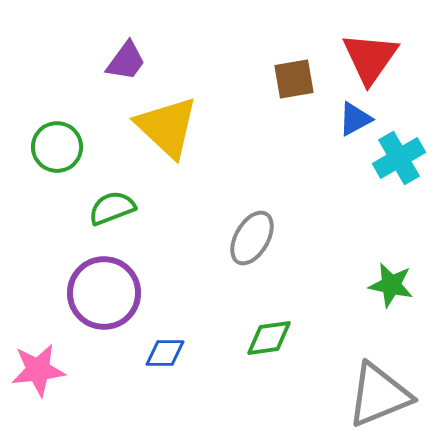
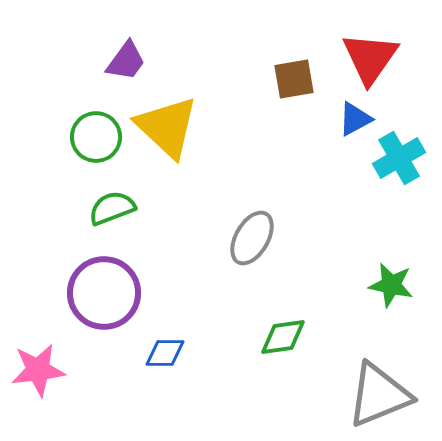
green circle: moved 39 px right, 10 px up
green diamond: moved 14 px right, 1 px up
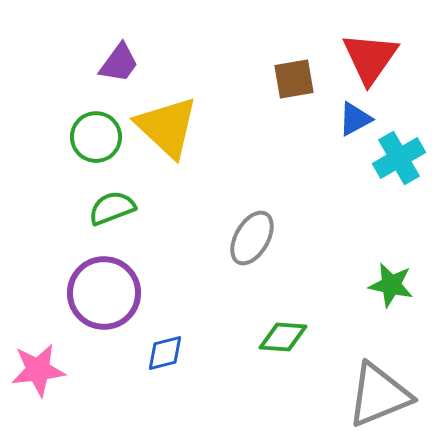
purple trapezoid: moved 7 px left, 2 px down
green diamond: rotated 12 degrees clockwise
blue diamond: rotated 15 degrees counterclockwise
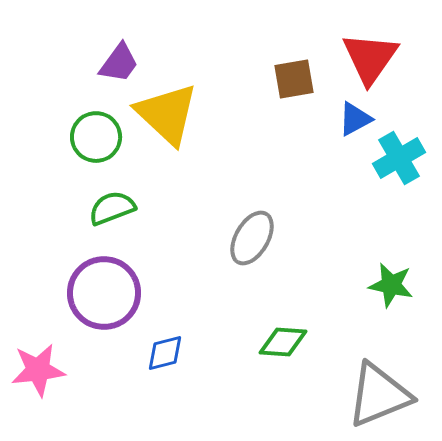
yellow triangle: moved 13 px up
green diamond: moved 5 px down
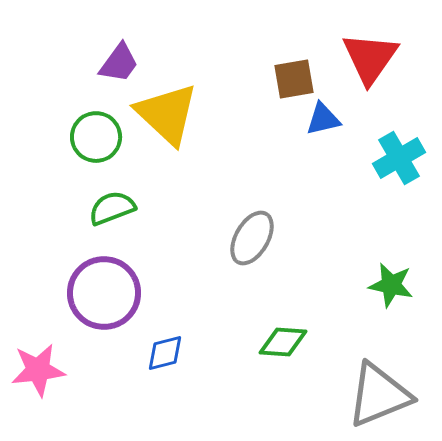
blue triangle: moved 32 px left; rotated 15 degrees clockwise
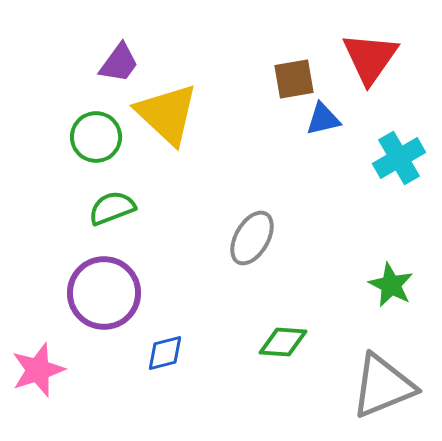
green star: rotated 15 degrees clockwise
pink star: rotated 12 degrees counterclockwise
gray triangle: moved 4 px right, 9 px up
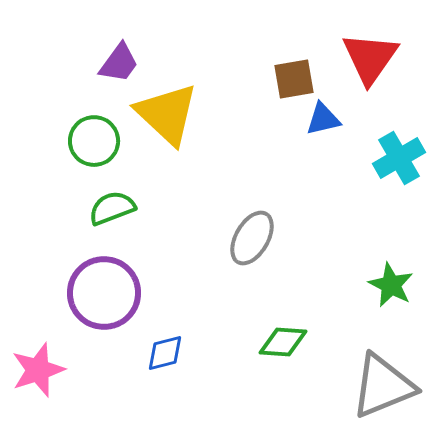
green circle: moved 2 px left, 4 px down
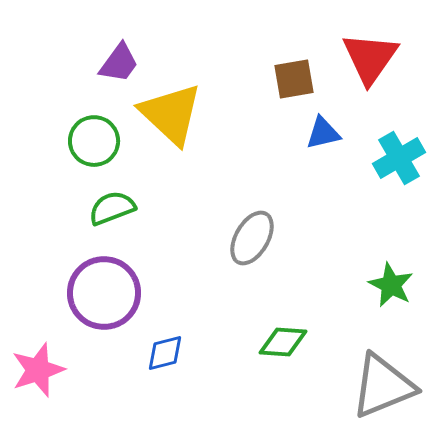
yellow triangle: moved 4 px right
blue triangle: moved 14 px down
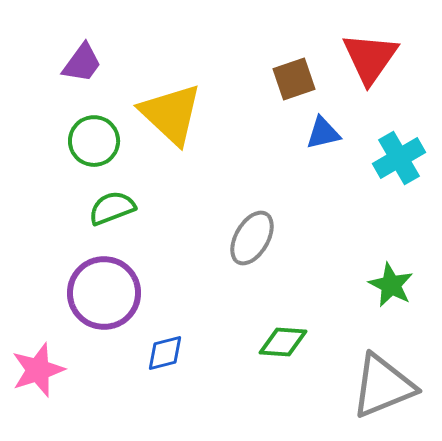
purple trapezoid: moved 37 px left
brown square: rotated 9 degrees counterclockwise
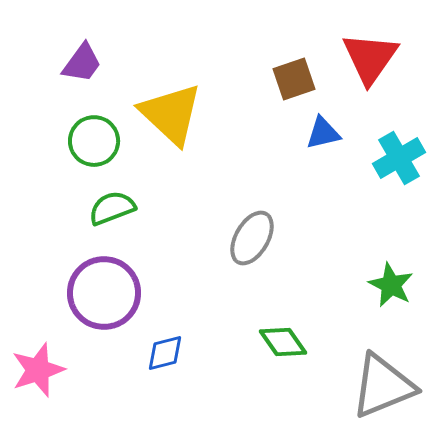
green diamond: rotated 51 degrees clockwise
